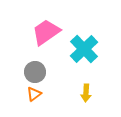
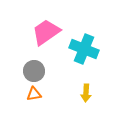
cyan cross: rotated 24 degrees counterclockwise
gray circle: moved 1 px left, 1 px up
orange triangle: rotated 28 degrees clockwise
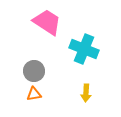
pink trapezoid: moved 1 px right, 10 px up; rotated 68 degrees clockwise
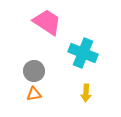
cyan cross: moved 1 px left, 4 px down
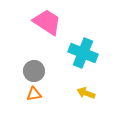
yellow arrow: rotated 108 degrees clockwise
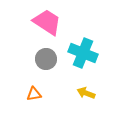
gray circle: moved 12 px right, 12 px up
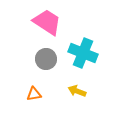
yellow arrow: moved 9 px left, 2 px up
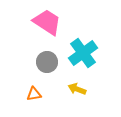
cyan cross: rotated 32 degrees clockwise
gray circle: moved 1 px right, 3 px down
yellow arrow: moved 2 px up
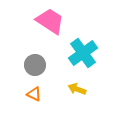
pink trapezoid: moved 3 px right, 1 px up
gray circle: moved 12 px left, 3 px down
orange triangle: rotated 35 degrees clockwise
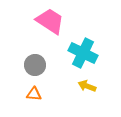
cyan cross: rotated 28 degrees counterclockwise
yellow arrow: moved 10 px right, 3 px up
orange triangle: rotated 21 degrees counterclockwise
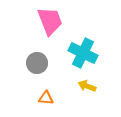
pink trapezoid: rotated 36 degrees clockwise
gray circle: moved 2 px right, 2 px up
orange triangle: moved 12 px right, 4 px down
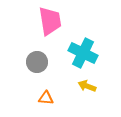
pink trapezoid: rotated 12 degrees clockwise
gray circle: moved 1 px up
